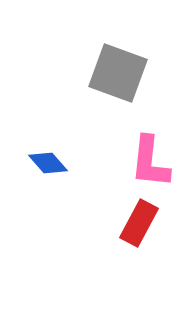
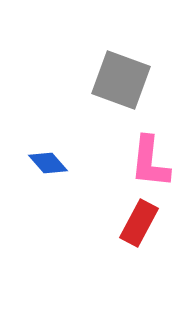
gray square: moved 3 px right, 7 px down
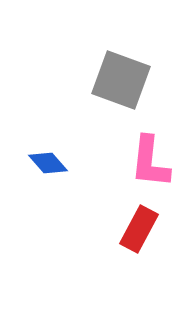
red rectangle: moved 6 px down
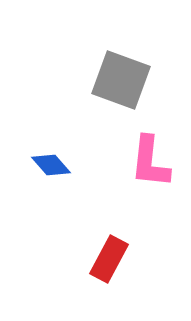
blue diamond: moved 3 px right, 2 px down
red rectangle: moved 30 px left, 30 px down
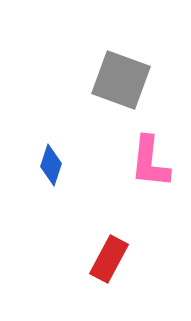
blue diamond: rotated 60 degrees clockwise
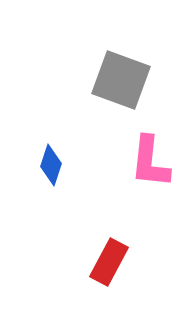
red rectangle: moved 3 px down
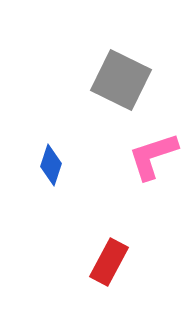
gray square: rotated 6 degrees clockwise
pink L-shape: moved 3 px right, 6 px up; rotated 66 degrees clockwise
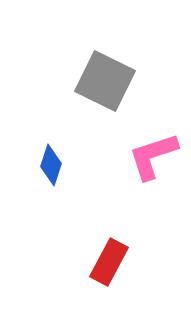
gray square: moved 16 px left, 1 px down
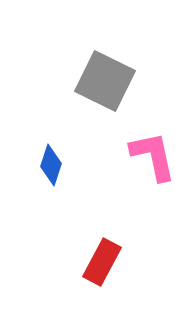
pink L-shape: rotated 96 degrees clockwise
red rectangle: moved 7 px left
